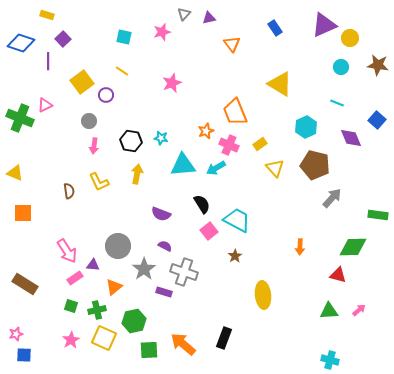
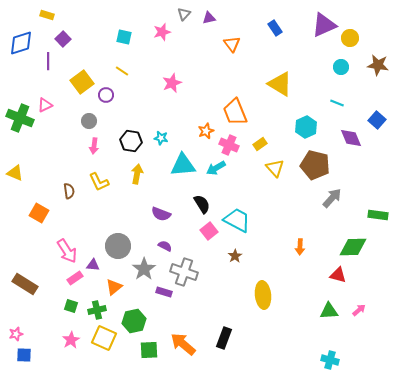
blue diamond at (21, 43): rotated 36 degrees counterclockwise
orange square at (23, 213): moved 16 px right; rotated 30 degrees clockwise
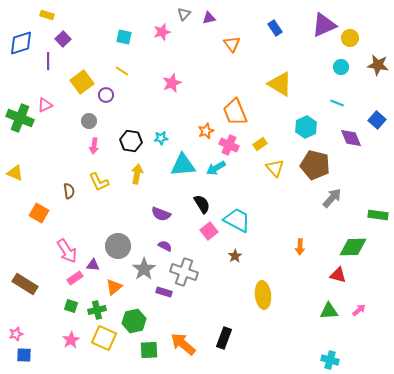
cyan star at (161, 138): rotated 16 degrees counterclockwise
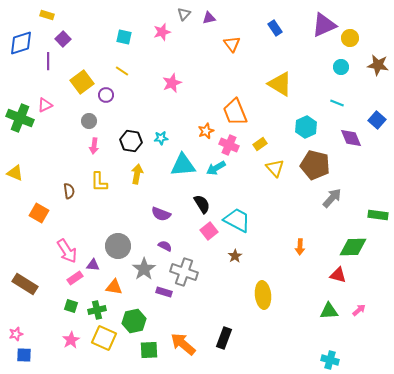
yellow L-shape at (99, 182): rotated 25 degrees clockwise
orange triangle at (114, 287): rotated 48 degrees clockwise
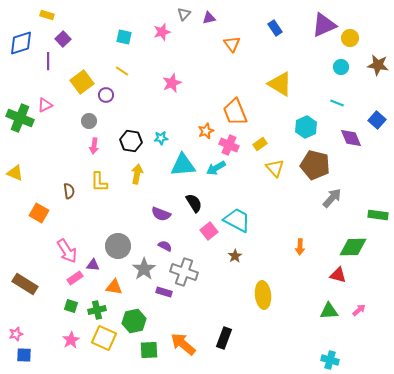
black semicircle at (202, 204): moved 8 px left, 1 px up
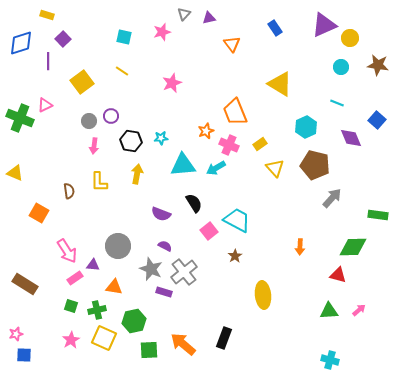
purple circle at (106, 95): moved 5 px right, 21 px down
gray star at (144, 269): moved 7 px right; rotated 15 degrees counterclockwise
gray cross at (184, 272): rotated 32 degrees clockwise
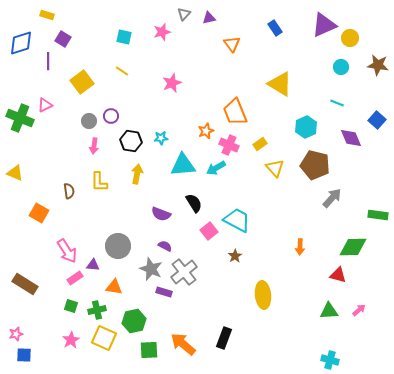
purple square at (63, 39): rotated 14 degrees counterclockwise
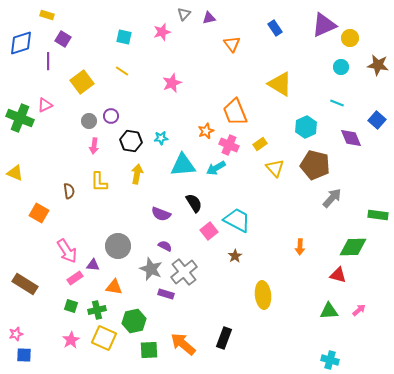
purple rectangle at (164, 292): moved 2 px right, 2 px down
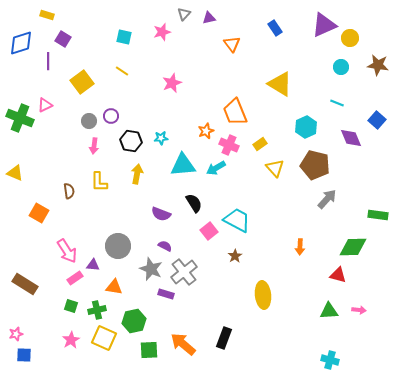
gray arrow at (332, 198): moved 5 px left, 1 px down
pink arrow at (359, 310): rotated 48 degrees clockwise
